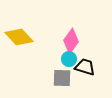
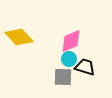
pink diamond: rotated 30 degrees clockwise
gray square: moved 1 px right, 1 px up
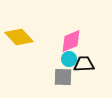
black trapezoid: moved 1 px left, 3 px up; rotated 20 degrees counterclockwise
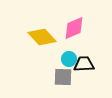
yellow diamond: moved 23 px right
pink diamond: moved 3 px right, 13 px up
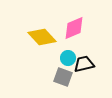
cyan circle: moved 1 px left, 1 px up
black trapezoid: rotated 10 degrees counterclockwise
gray square: rotated 18 degrees clockwise
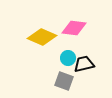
pink diamond: rotated 30 degrees clockwise
yellow diamond: rotated 24 degrees counterclockwise
gray square: moved 1 px right, 4 px down
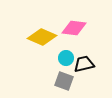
cyan circle: moved 2 px left
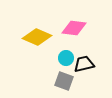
yellow diamond: moved 5 px left
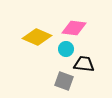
cyan circle: moved 9 px up
black trapezoid: rotated 20 degrees clockwise
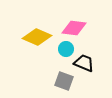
black trapezoid: moved 1 px up; rotated 15 degrees clockwise
